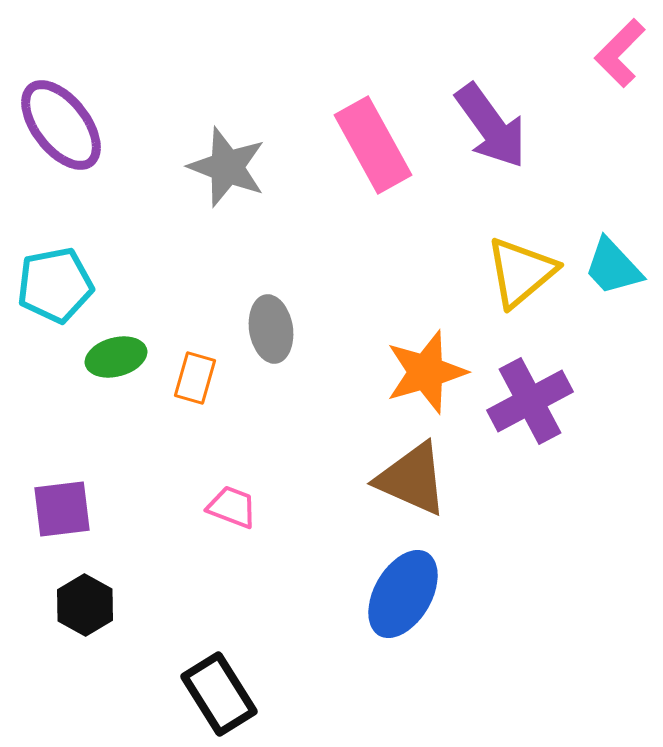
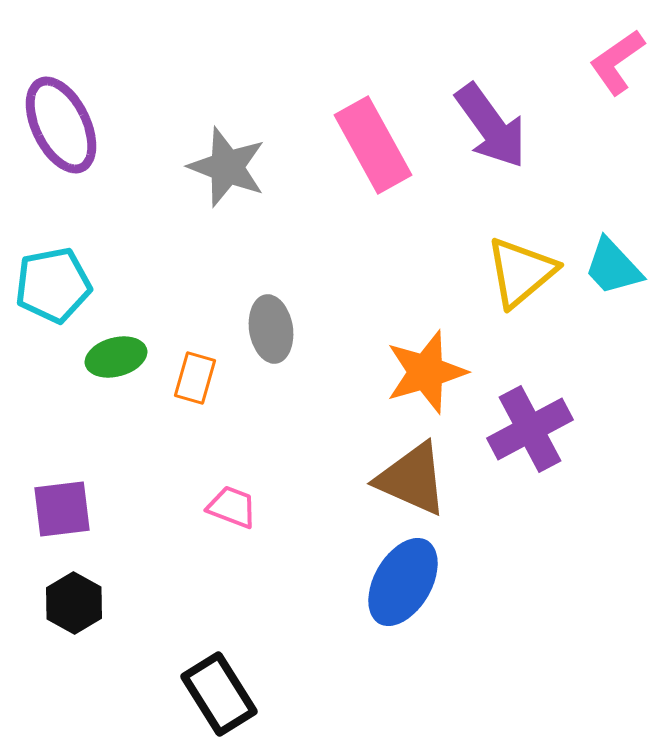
pink L-shape: moved 3 px left, 9 px down; rotated 10 degrees clockwise
purple ellipse: rotated 12 degrees clockwise
cyan pentagon: moved 2 px left
purple cross: moved 28 px down
blue ellipse: moved 12 px up
black hexagon: moved 11 px left, 2 px up
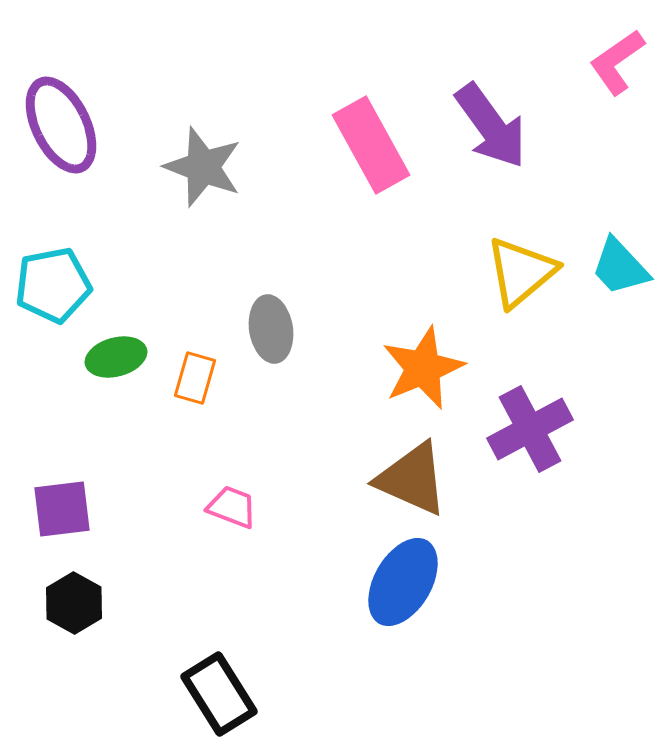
pink rectangle: moved 2 px left
gray star: moved 24 px left
cyan trapezoid: moved 7 px right
orange star: moved 3 px left, 4 px up; rotated 6 degrees counterclockwise
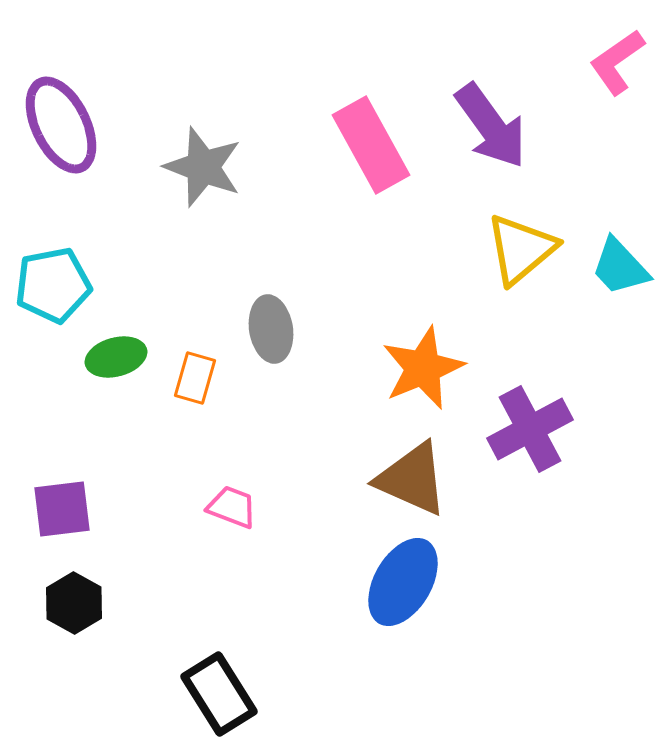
yellow triangle: moved 23 px up
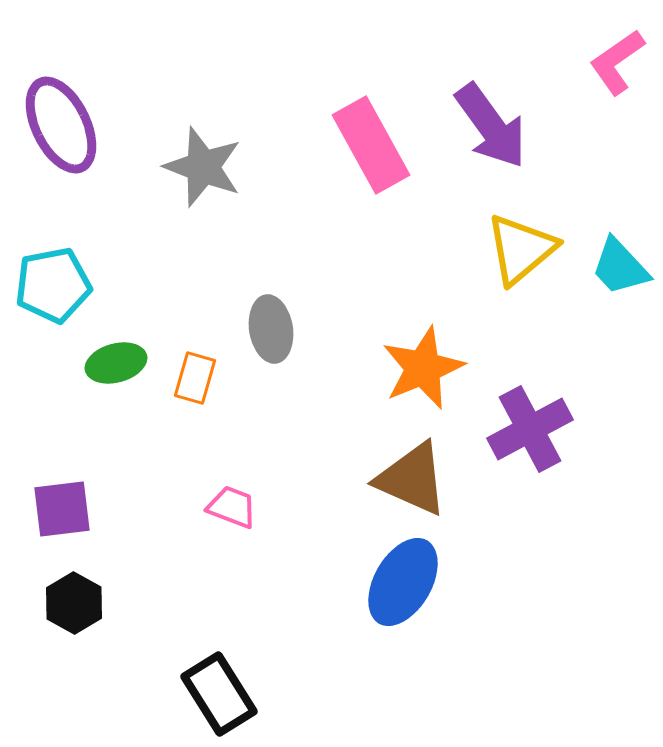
green ellipse: moved 6 px down
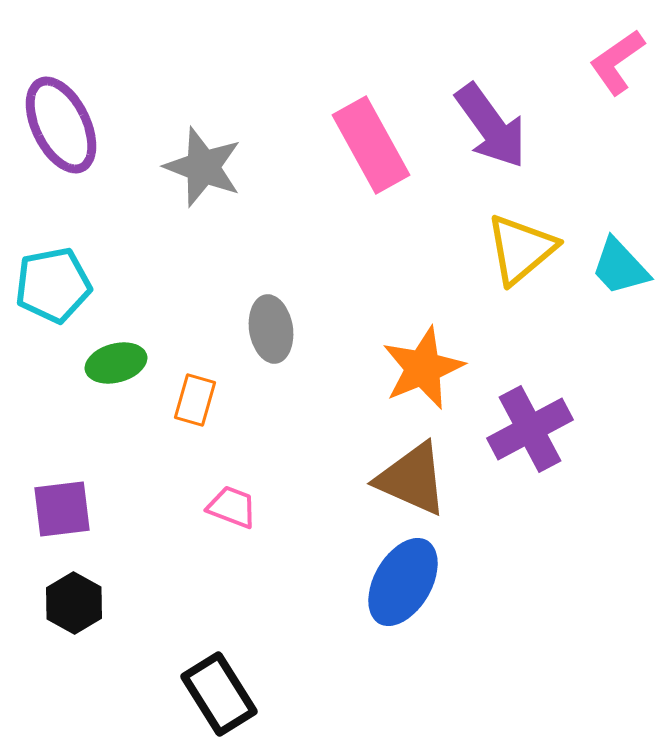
orange rectangle: moved 22 px down
